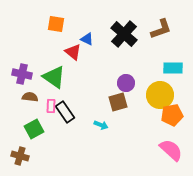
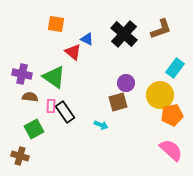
cyan rectangle: moved 2 px right; rotated 54 degrees counterclockwise
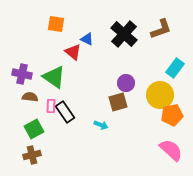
brown cross: moved 12 px right, 1 px up; rotated 30 degrees counterclockwise
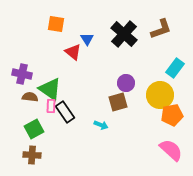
blue triangle: rotated 32 degrees clockwise
green triangle: moved 4 px left, 12 px down
brown cross: rotated 18 degrees clockwise
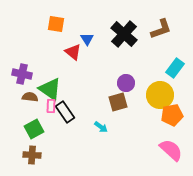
cyan arrow: moved 2 px down; rotated 16 degrees clockwise
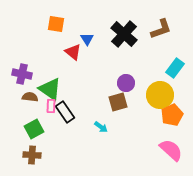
orange pentagon: rotated 15 degrees counterclockwise
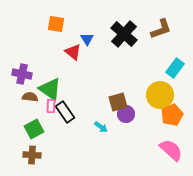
purple circle: moved 31 px down
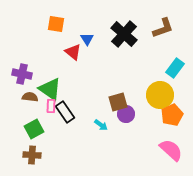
brown L-shape: moved 2 px right, 1 px up
cyan arrow: moved 2 px up
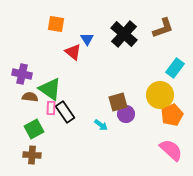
pink rectangle: moved 2 px down
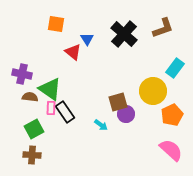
yellow circle: moved 7 px left, 4 px up
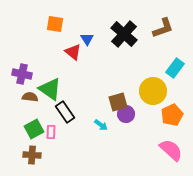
orange square: moved 1 px left
pink rectangle: moved 24 px down
